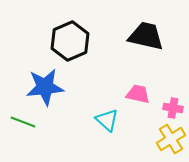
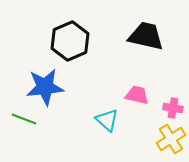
pink trapezoid: moved 1 px left, 1 px down
green line: moved 1 px right, 3 px up
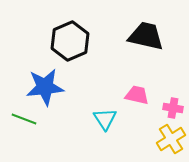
cyan triangle: moved 2 px left, 1 px up; rotated 15 degrees clockwise
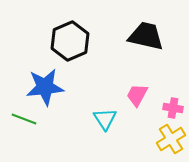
pink trapezoid: rotated 75 degrees counterclockwise
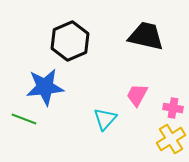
cyan triangle: rotated 15 degrees clockwise
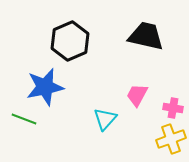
blue star: rotated 6 degrees counterclockwise
yellow cross: rotated 12 degrees clockwise
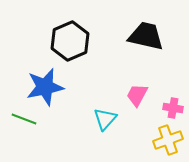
yellow cross: moved 3 px left, 1 px down
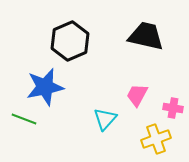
yellow cross: moved 12 px left, 1 px up
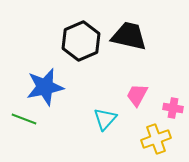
black trapezoid: moved 17 px left
black hexagon: moved 11 px right
